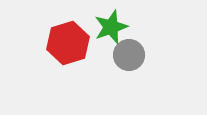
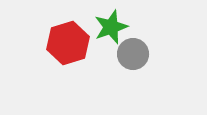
gray circle: moved 4 px right, 1 px up
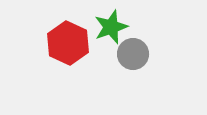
red hexagon: rotated 18 degrees counterclockwise
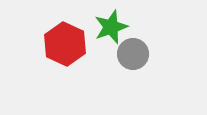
red hexagon: moved 3 px left, 1 px down
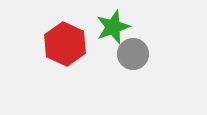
green star: moved 2 px right
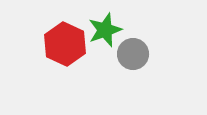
green star: moved 8 px left, 3 px down
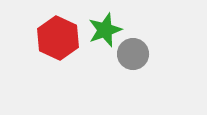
red hexagon: moved 7 px left, 6 px up
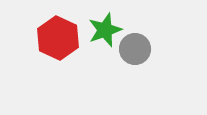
gray circle: moved 2 px right, 5 px up
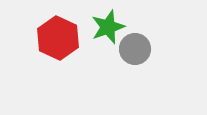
green star: moved 3 px right, 3 px up
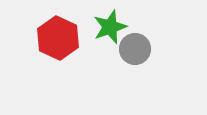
green star: moved 2 px right
